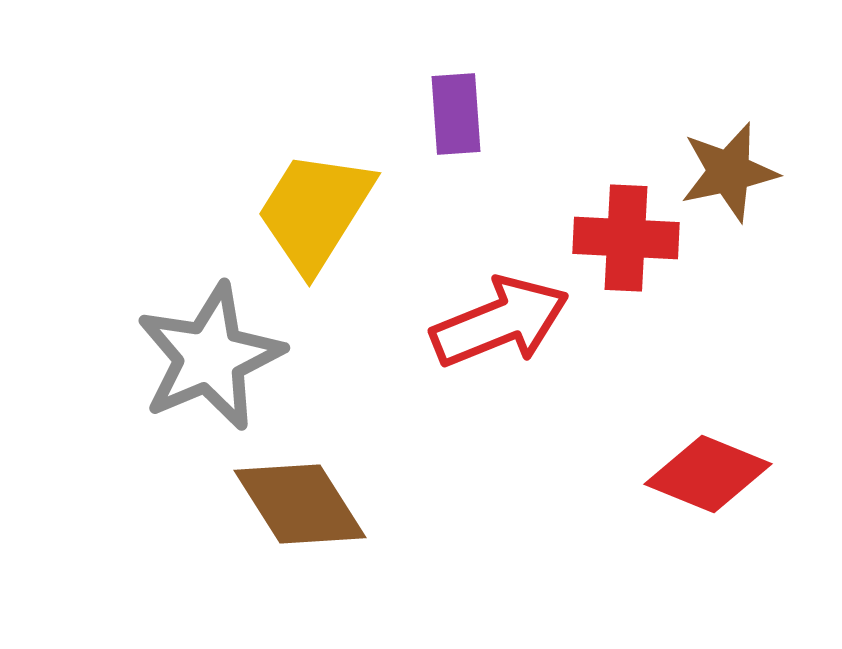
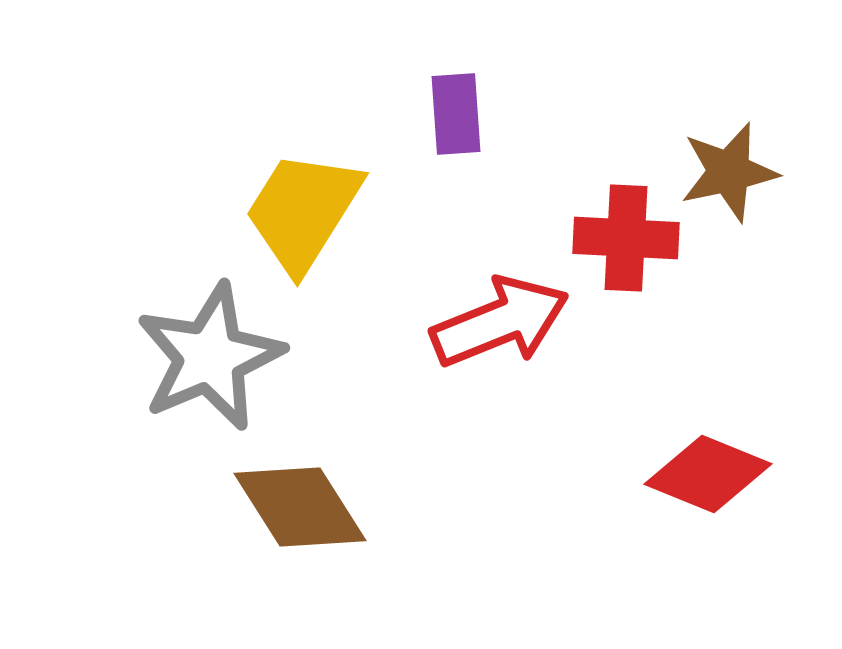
yellow trapezoid: moved 12 px left
brown diamond: moved 3 px down
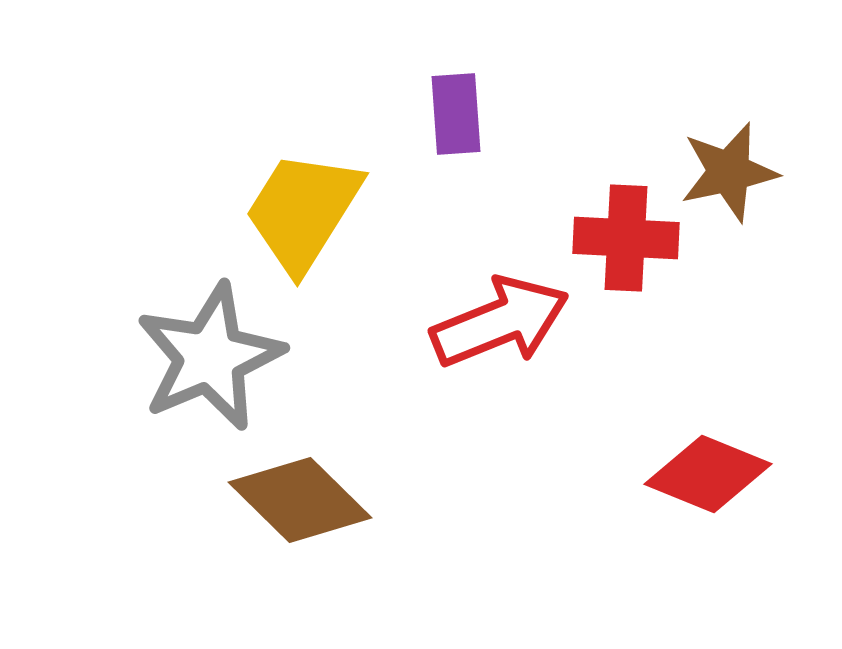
brown diamond: moved 7 px up; rotated 13 degrees counterclockwise
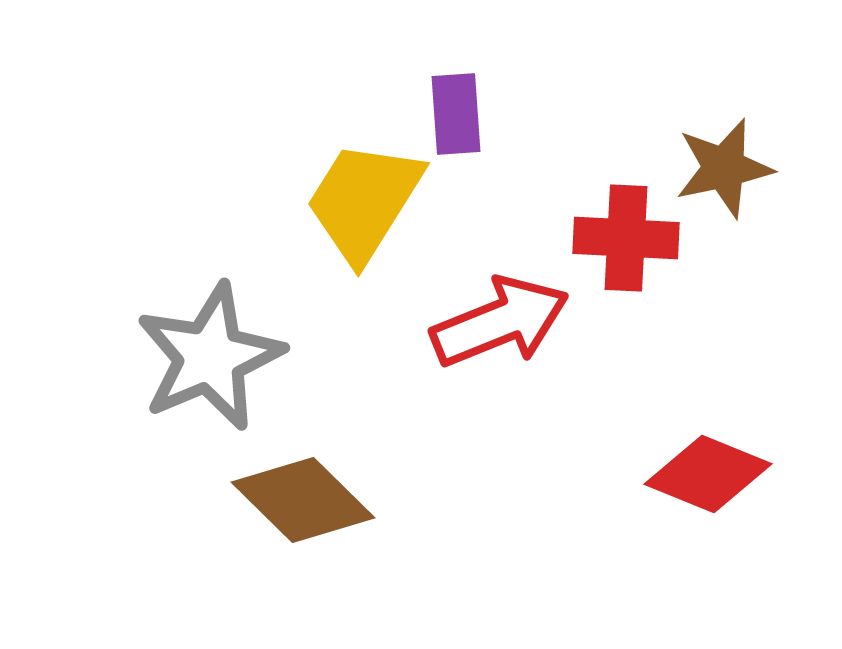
brown star: moved 5 px left, 4 px up
yellow trapezoid: moved 61 px right, 10 px up
brown diamond: moved 3 px right
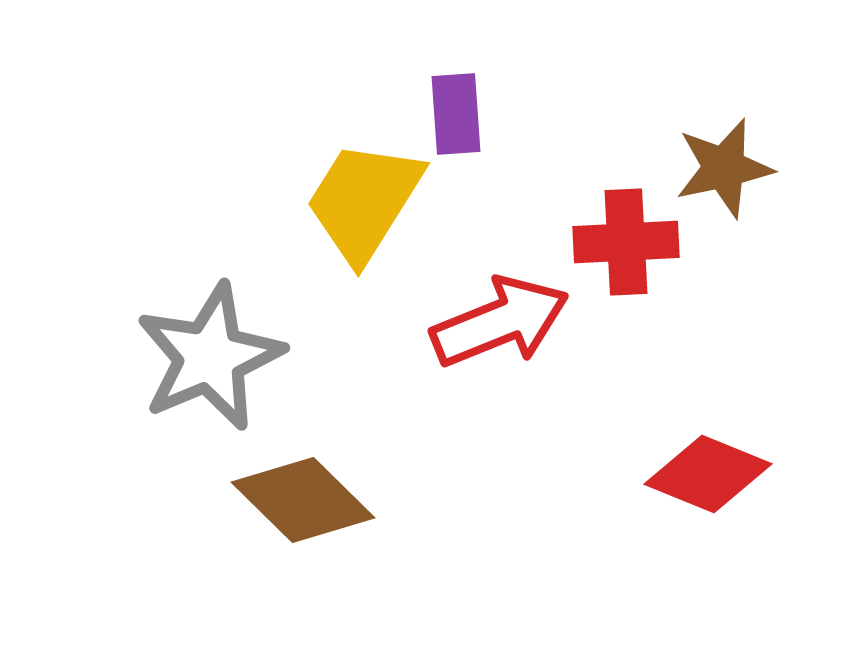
red cross: moved 4 px down; rotated 6 degrees counterclockwise
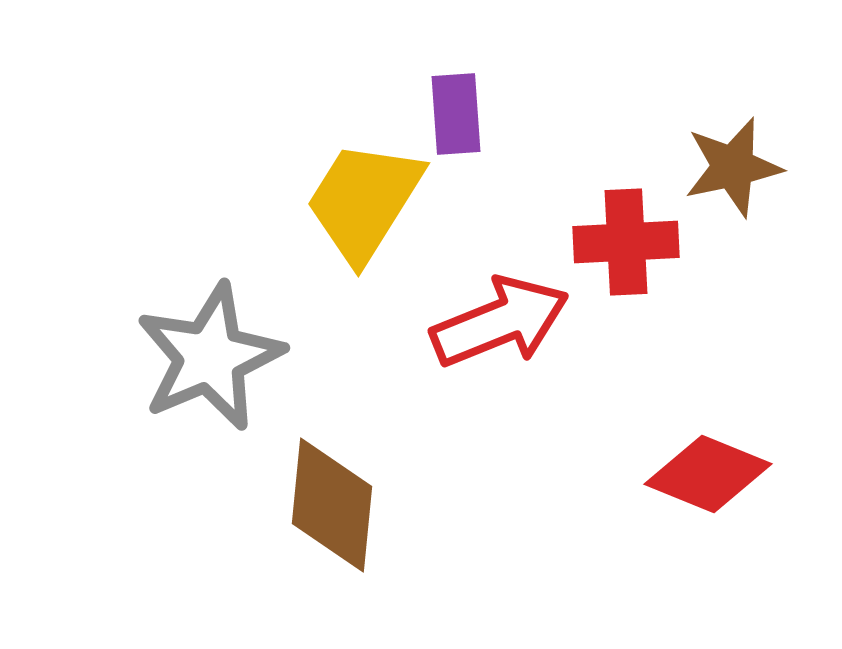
brown star: moved 9 px right, 1 px up
brown diamond: moved 29 px right, 5 px down; rotated 51 degrees clockwise
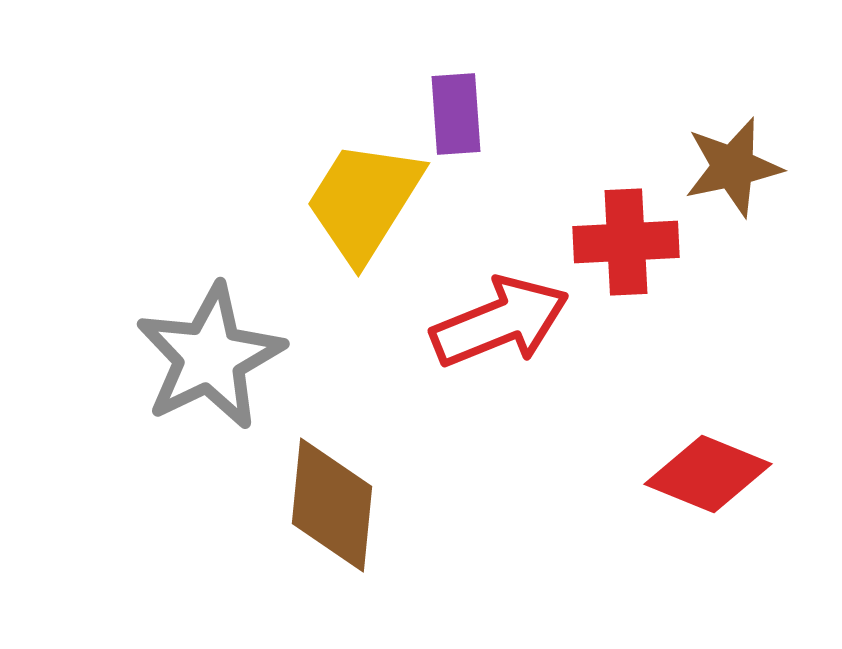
gray star: rotated 3 degrees counterclockwise
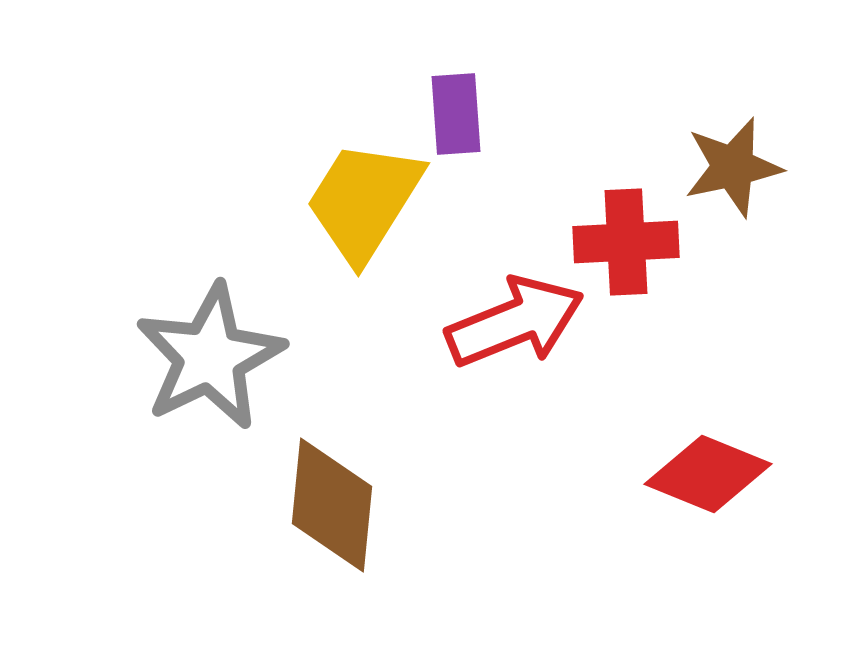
red arrow: moved 15 px right
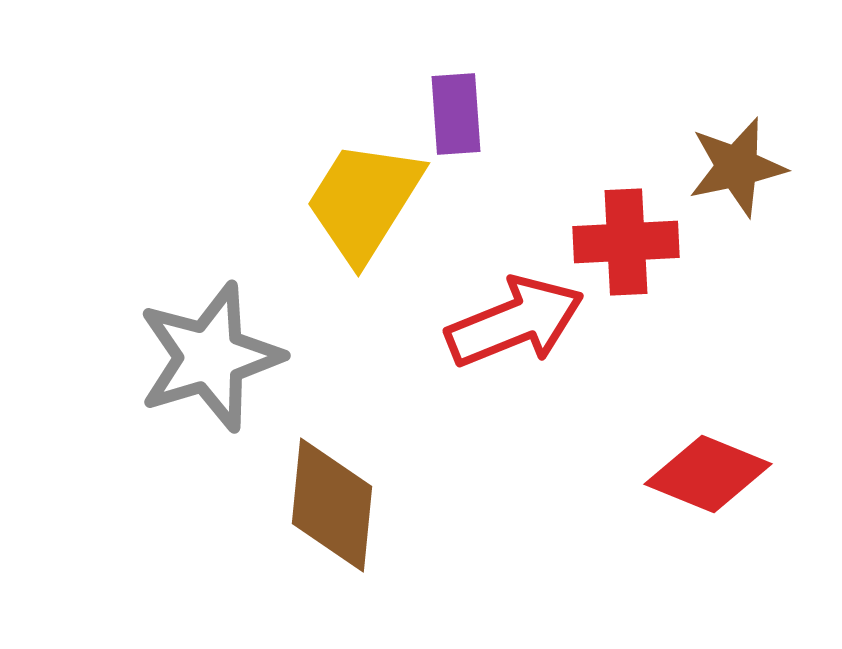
brown star: moved 4 px right
gray star: rotated 9 degrees clockwise
